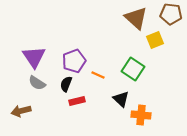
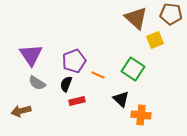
purple triangle: moved 3 px left, 2 px up
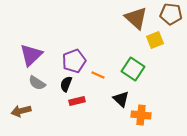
purple triangle: rotated 20 degrees clockwise
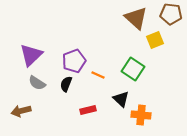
red rectangle: moved 11 px right, 9 px down
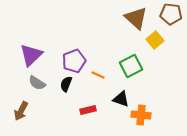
yellow square: rotated 18 degrees counterclockwise
green square: moved 2 px left, 3 px up; rotated 30 degrees clockwise
black triangle: rotated 24 degrees counterclockwise
brown arrow: rotated 48 degrees counterclockwise
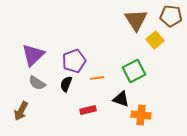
brown pentagon: moved 2 px down
brown triangle: moved 2 px down; rotated 15 degrees clockwise
purple triangle: moved 2 px right
green square: moved 3 px right, 5 px down
orange line: moved 1 px left, 3 px down; rotated 32 degrees counterclockwise
